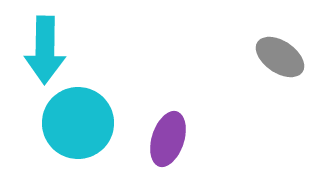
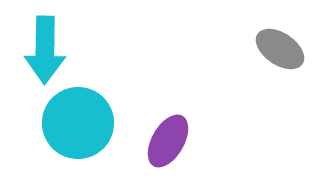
gray ellipse: moved 8 px up
purple ellipse: moved 2 px down; rotated 12 degrees clockwise
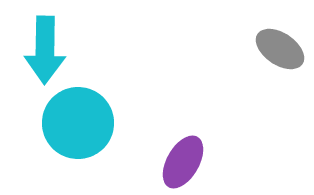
purple ellipse: moved 15 px right, 21 px down
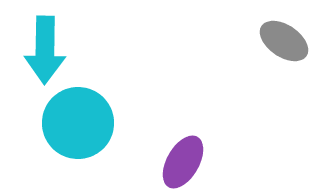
gray ellipse: moved 4 px right, 8 px up
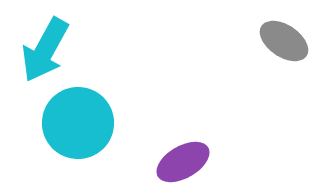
cyan arrow: rotated 28 degrees clockwise
purple ellipse: rotated 30 degrees clockwise
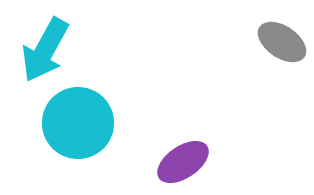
gray ellipse: moved 2 px left, 1 px down
purple ellipse: rotated 4 degrees counterclockwise
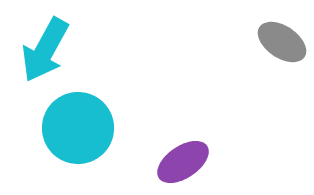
cyan circle: moved 5 px down
